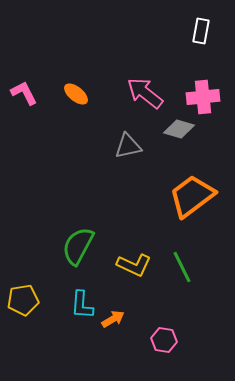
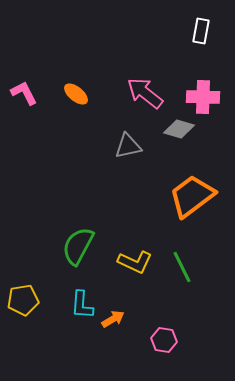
pink cross: rotated 8 degrees clockwise
yellow L-shape: moved 1 px right, 3 px up
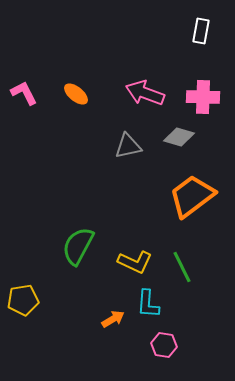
pink arrow: rotated 18 degrees counterclockwise
gray diamond: moved 8 px down
cyan L-shape: moved 66 px right, 1 px up
pink hexagon: moved 5 px down
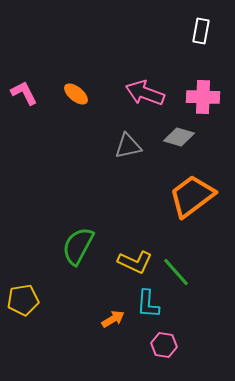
green line: moved 6 px left, 5 px down; rotated 16 degrees counterclockwise
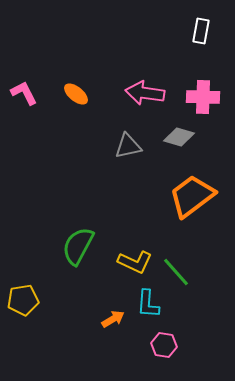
pink arrow: rotated 12 degrees counterclockwise
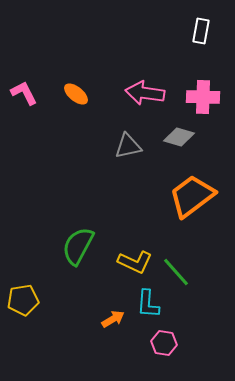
pink hexagon: moved 2 px up
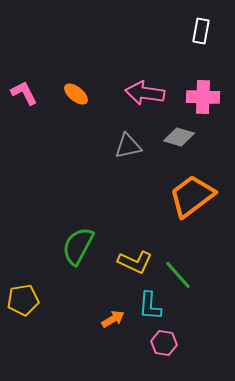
green line: moved 2 px right, 3 px down
cyan L-shape: moved 2 px right, 2 px down
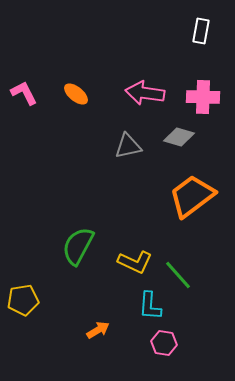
orange arrow: moved 15 px left, 11 px down
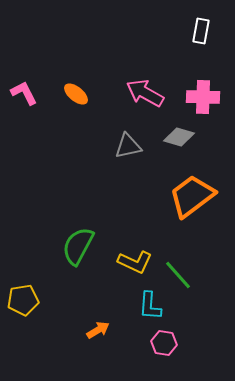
pink arrow: rotated 21 degrees clockwise
